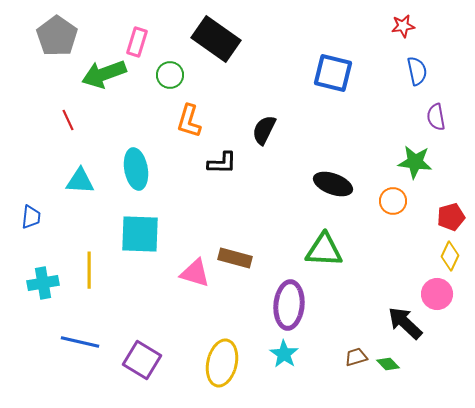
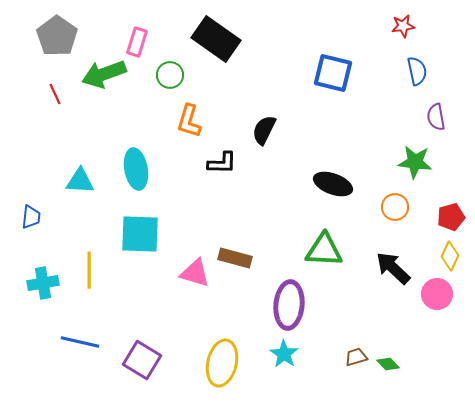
red line: moved 13 px left, 26 px up
orange circle: moved 2 px right, 6 px down
black arrow: moved 12 px left, 55 px up
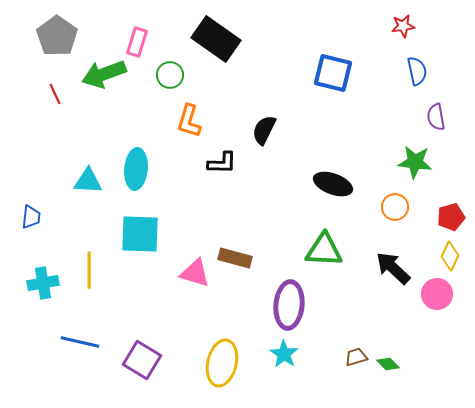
cyan ellipse: rotated 15 degrees clockwise
cyan triangle: moved 8 px right
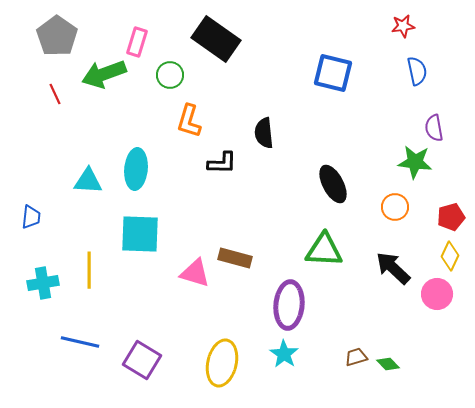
purple semicircle: moved 2 px left, 11 px down
black semicircle: moved 3 px down; rotated 32 degrees counterclockwise
black ellipse: rotated 42 degrees clockwise
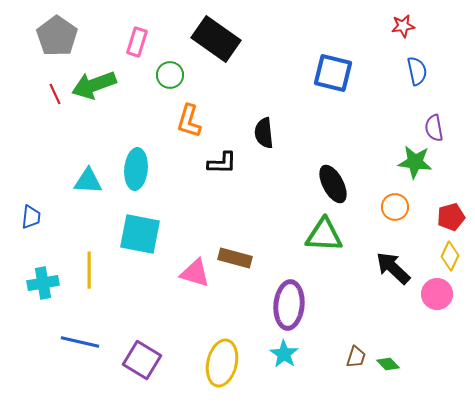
green arrow: moved 10 px left, 11 px down
cyan square: rotated 9 degrees clockwise
green triangle: moved 15 px up
brown trapezoid: rotated 125 degrees clockwise
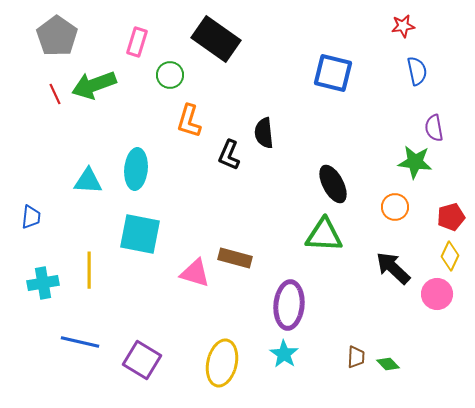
black L-shape: moved 7 px right, 8 px up; rotated 112 degrees clockwise
brown trapezoid: rotated 15 degrees counterclockwise
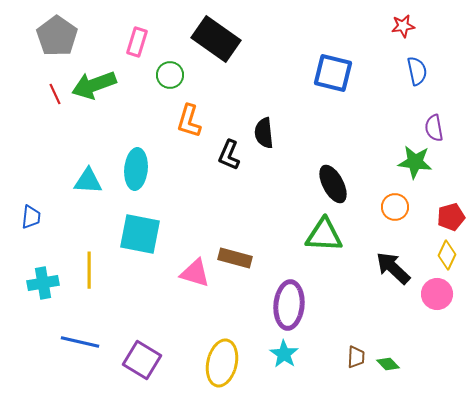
yellow diamond: moved 3 px left, 1 px up
